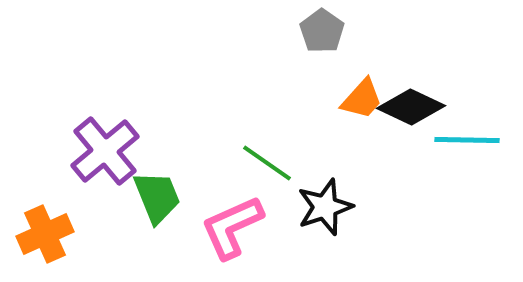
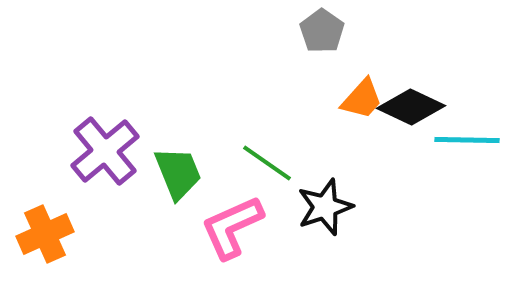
green trapezoid: moved 21 px right, 24 px up
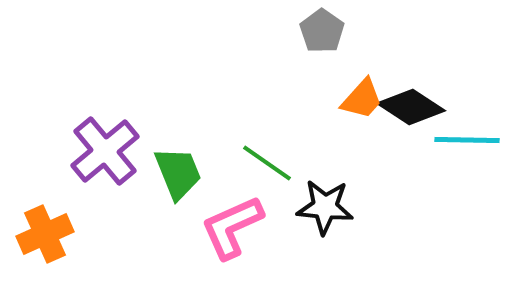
black diamond: rotated 8 degrees clockwise
black star: rotated 24 degrees clockwise
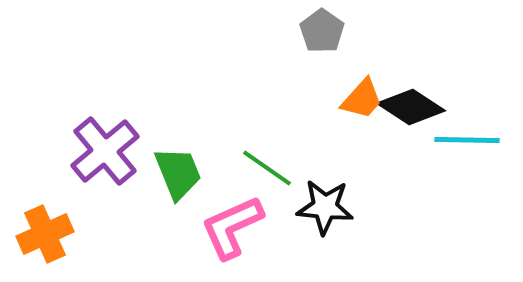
green line: moved 5 px down
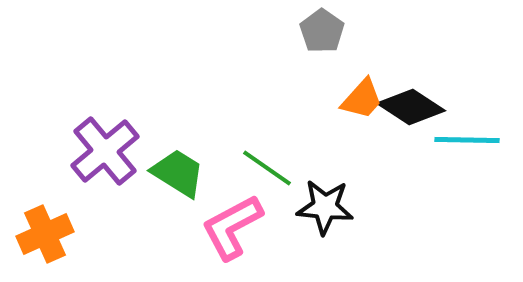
green trapezoid: rotated 36 degrees counterclockwise
pink L-shape: rotated 4 degrees counterclockwise
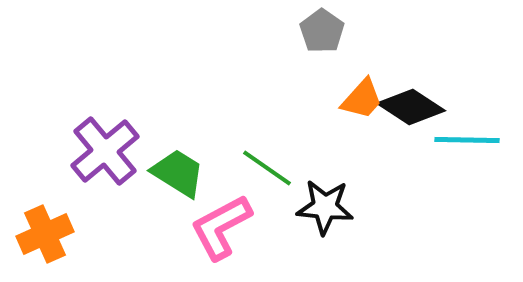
pink L-shape: moved 11 px left
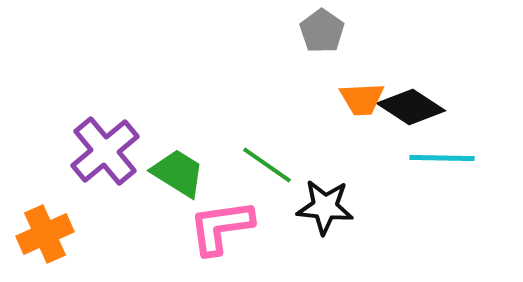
orange trapezoid: rotated 45 degrees clockwise
cyan line: moved 25 px left, 18 px down
green line: moved 3 px up
pink L-shape: rotated 20 degrees clockwise
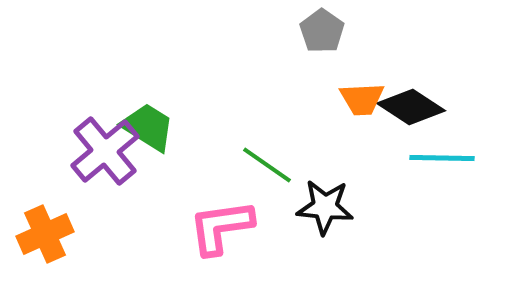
green trapezoid: moved 30 px left, 46 px up
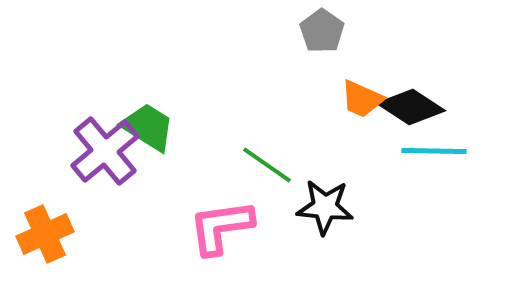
orange trapezoid: rotated 27 degrees clockwise
cyan line: moved 8 px left, 7 px up
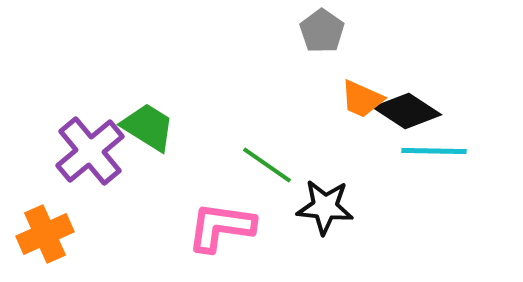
black diamond: moved 4 px left, 4 px down
purple cross: moved 15 px left
pink L-shape: rotated 16 degrees clockwise
